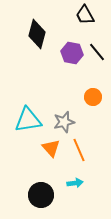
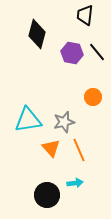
black trapezoid: rotated 35 degrees clockwise
black circle: moved 6 px right
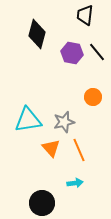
black circle: moved 5 px left, 8 px down
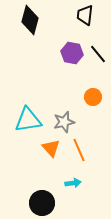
black diamond: moved 7 px left, 14 px up
black line: moved 1 px right, 2 px down
cyan arrow: moved 2 px left
